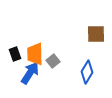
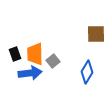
blue arrow: rotated 50 degrees clockwise
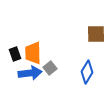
orange trapezoid: moved 2 px left, 1 px up
gray square: moved 3 px left, 7 px down
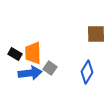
black rectangle: rotated 40 degrees counterclockwise
gray square: rotated 16 degrees counterclockwise
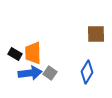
gray square: moved 5 px down
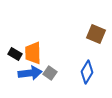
brown square: rotated 24 degrees clockwise
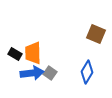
blue arrow: moved 2 px right
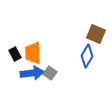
black rectangle: rotated 32 degrees clockwise
blue diamond: moved 16 px up
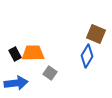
orange trapezoid: rotated 90 degrees clockwise
blue arrow: moved 16 px left, 10 px down
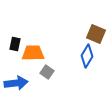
black rectangle: moved 10 px up; rotated 40 degrees clockwise
gray square: moved 3 px left, 1 px up
